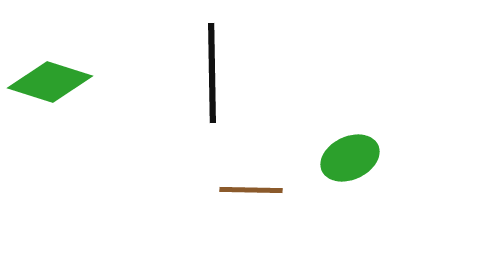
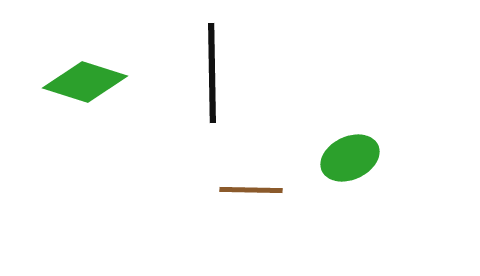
green diamond: moved 35 px right
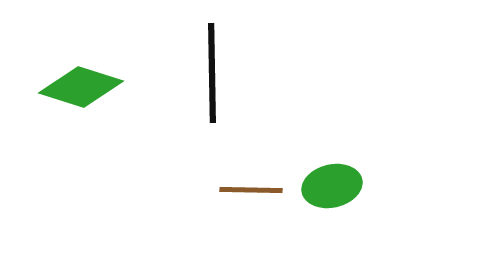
green diamond: moved 4 px left, 5 px down
green ellipse: moved 18 px left, 28 px down; rotated 12 degrees clockwise
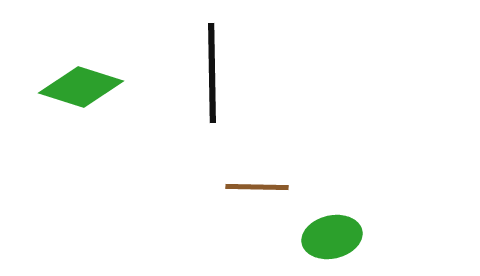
green ellipse: moved 51 px down
brown line: moved 6 px right, 3 px up
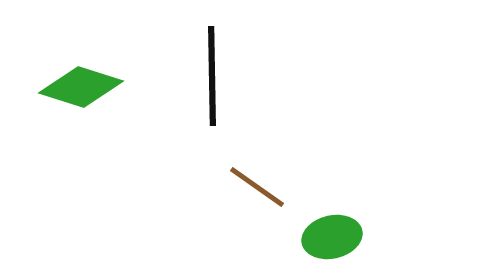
black line: moved 3 px down
brown line: rotated 34 degrees clockwise
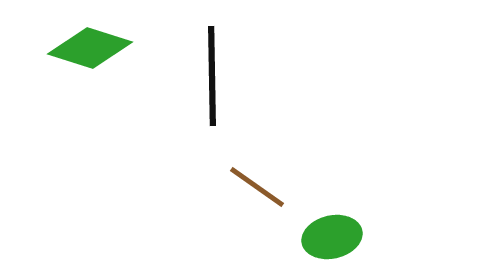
green diamond: moved 9 px right, 39 px up
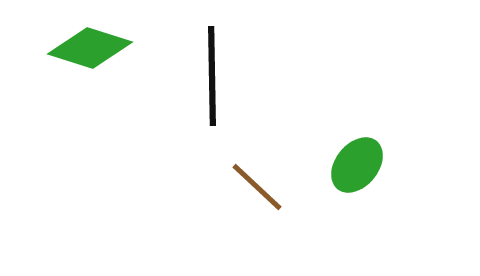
brown line: rotated 8 degrees clockwise
green ellipse: moved 25 px right, 72 px up; rotated 38 degrees counterclockwise
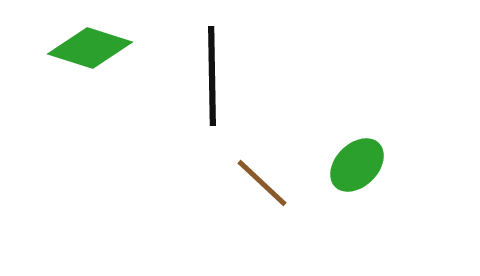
green ellipse: rotated 6 degrees clockwise
brown line: moved 5 px right, 4 px up
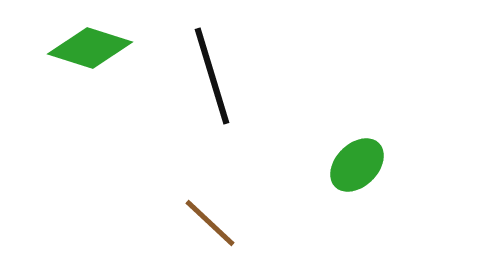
black line: rotated 16 degrees counterclockwise
brown line: moved 52 px left, 40 px down
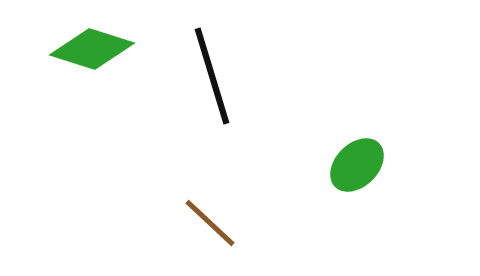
green diamond: moved 2 px right, 1 px down
